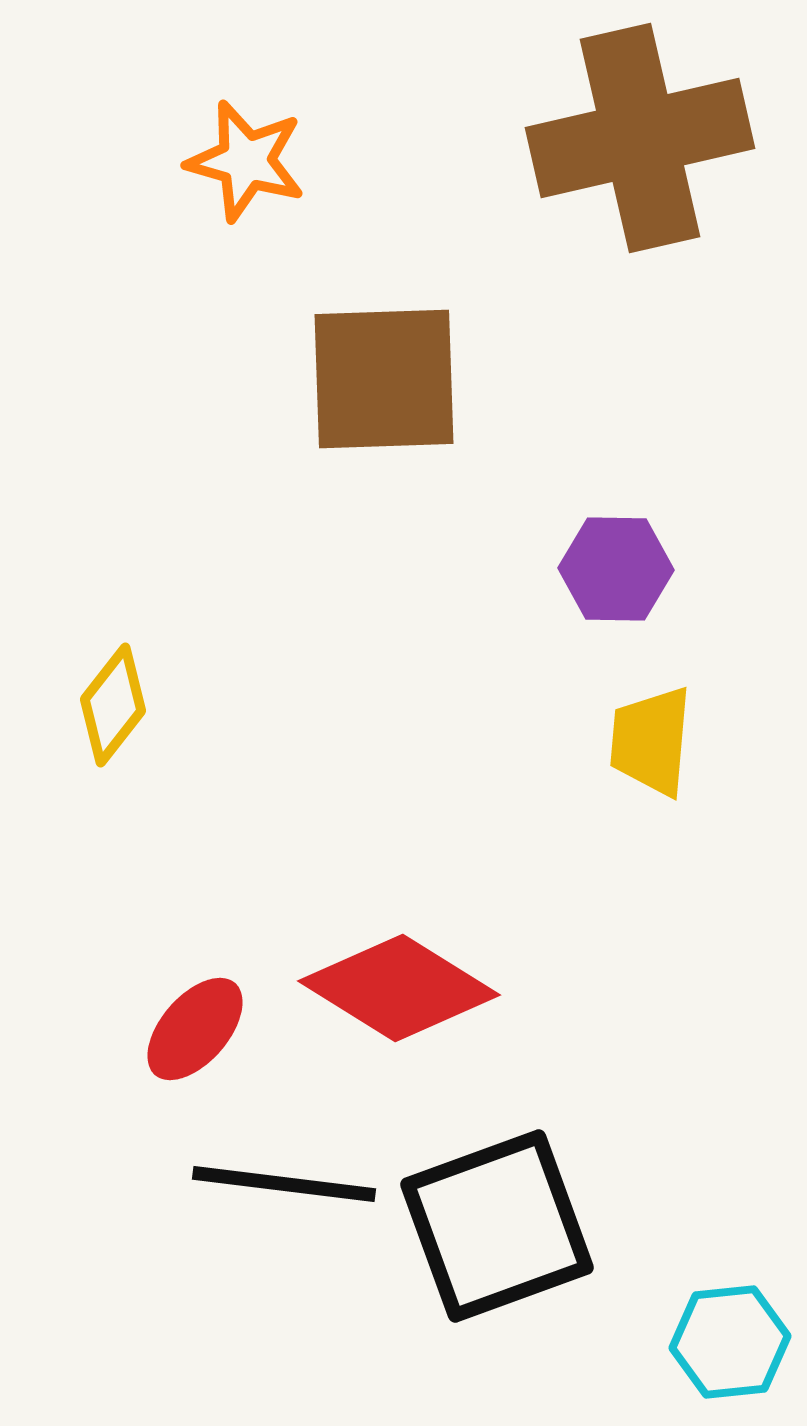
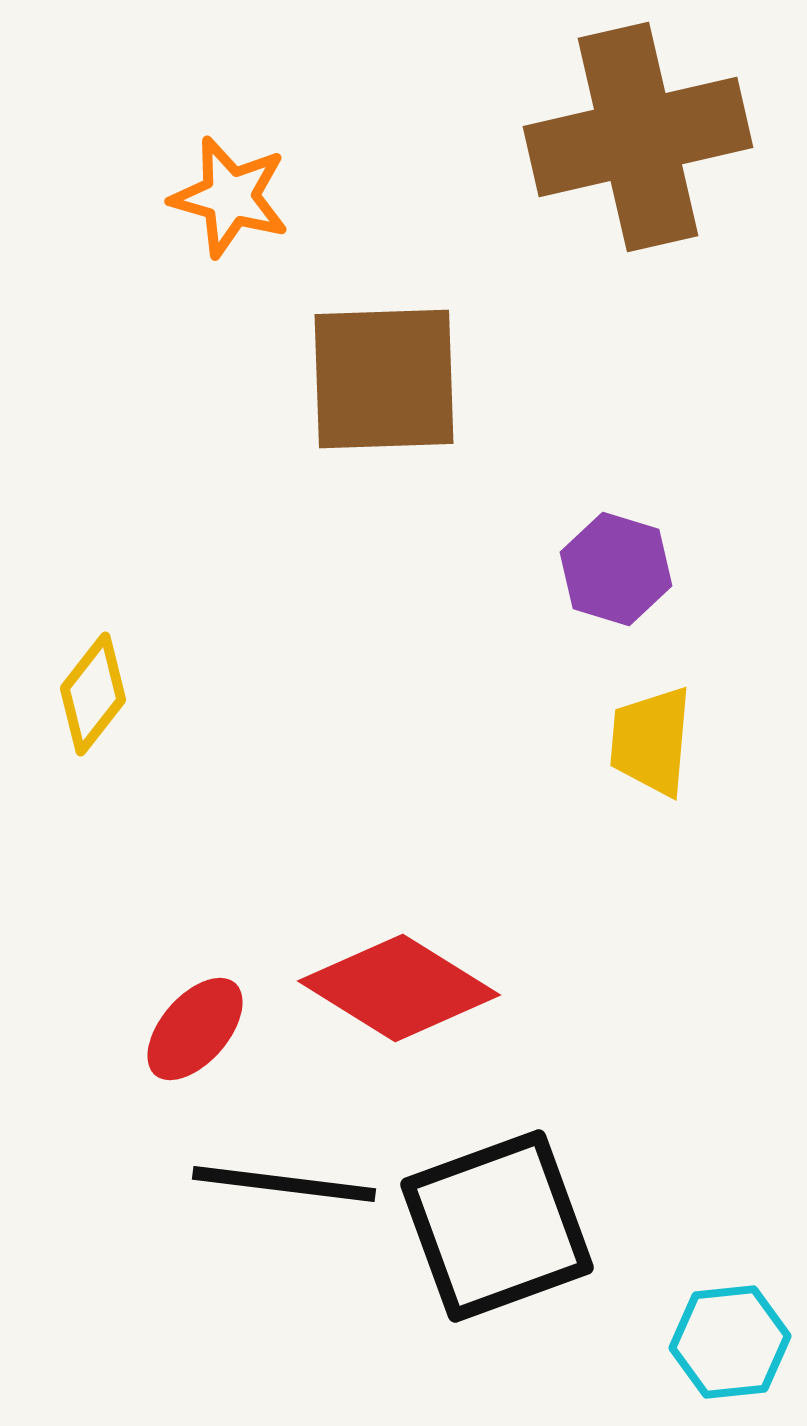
brown cross: moved 2 px left, 1 px up
orange star: moved 16 px left, 36 px down
purple hexagon: rotated 16 degrees clockwise
yellow diamond: moved 20 px left, 11 px up
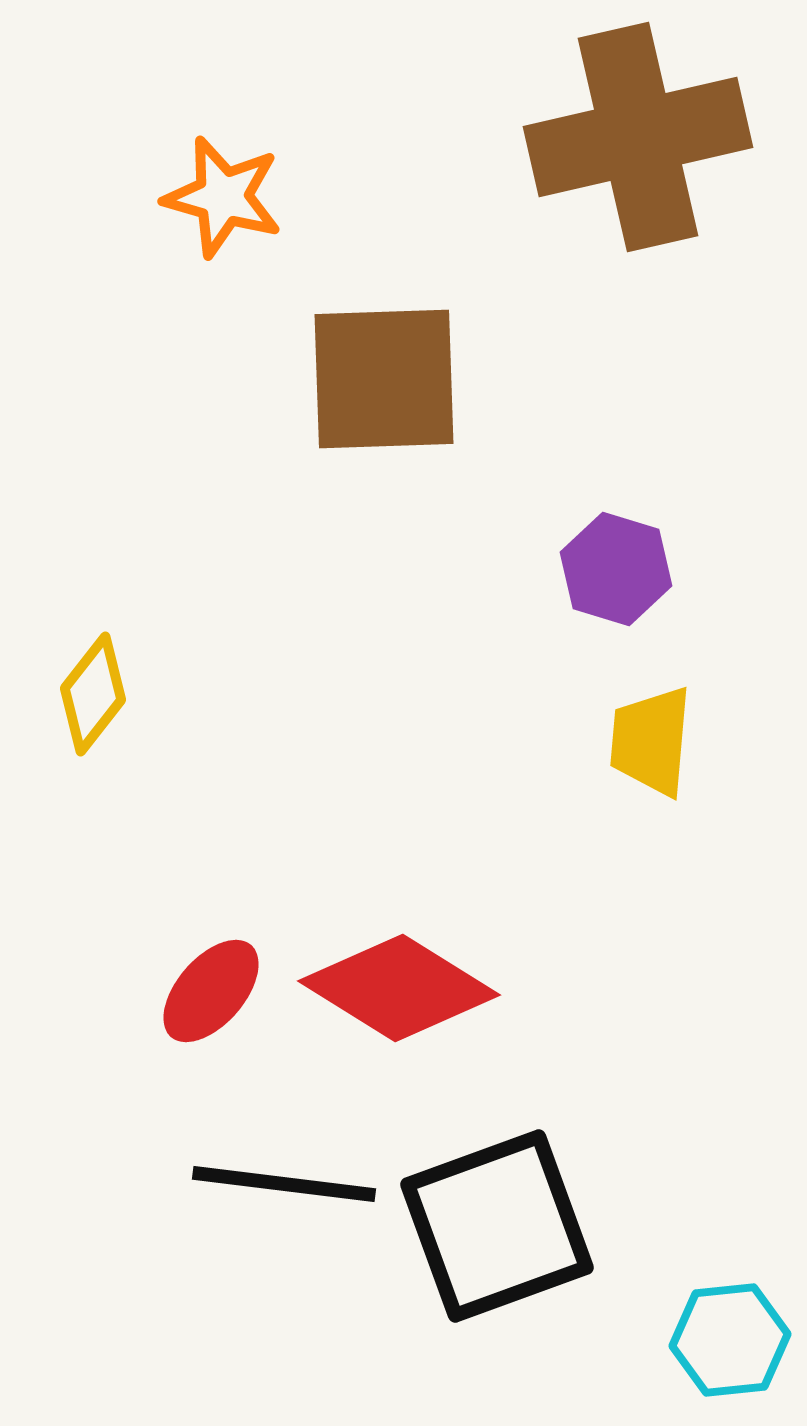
orange star: moved 7 px left
red ellipse: moved 16 px right, 38 px up
cyan hexagon: moved 2 px up
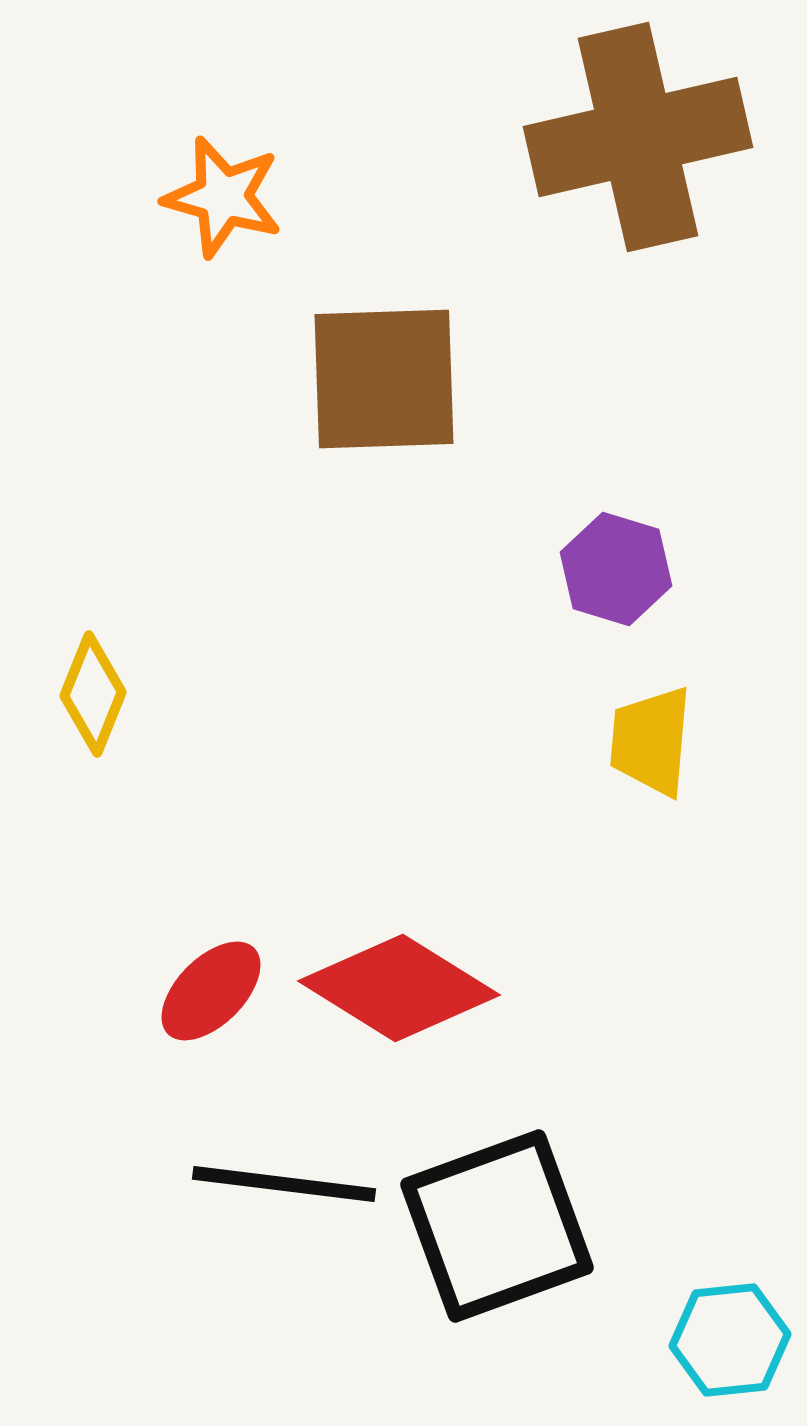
yellow diamond: rotated 16 degrees counterclockwise
red ellipse: rotated 4 degrees clockwise
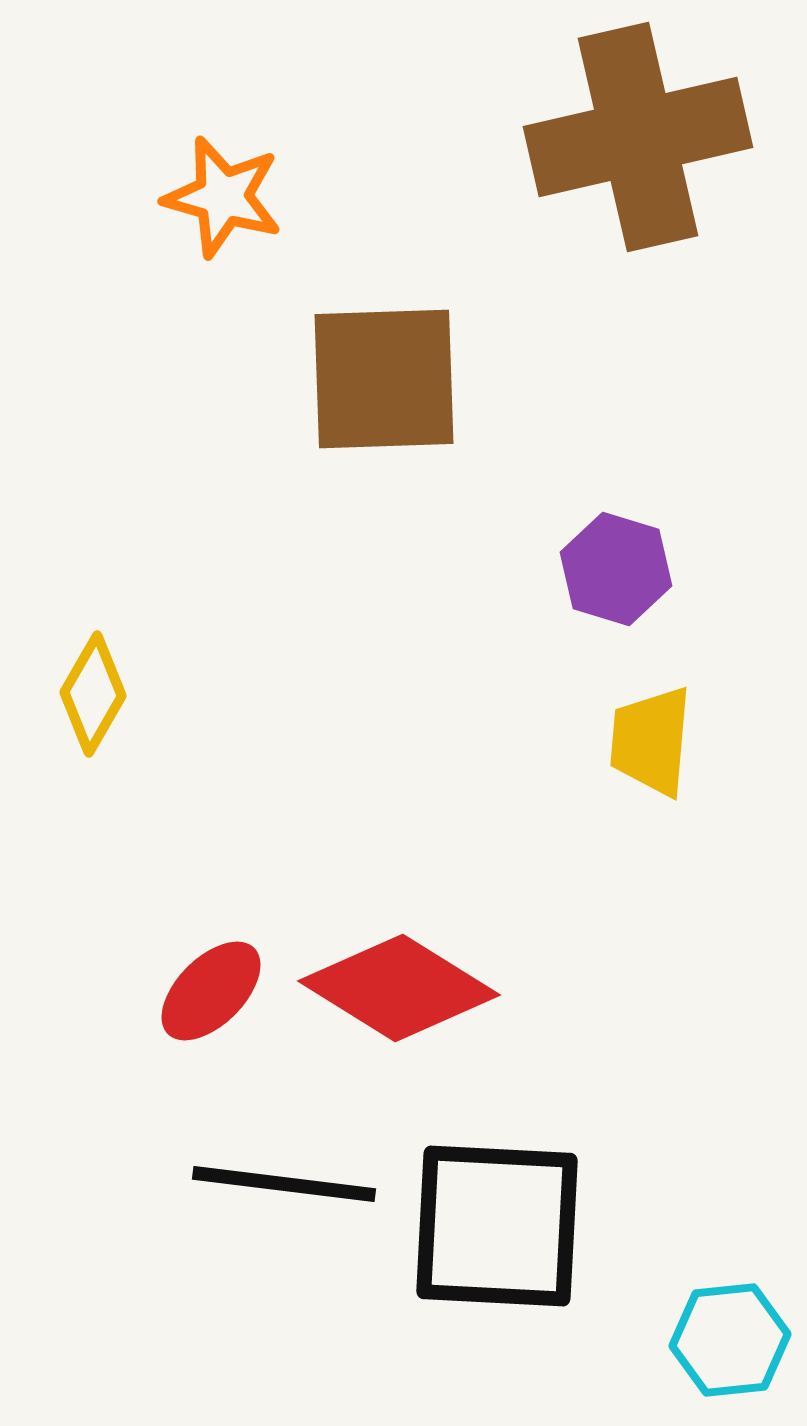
yellow diamond: rotated 8 degrees clockwise
black square: rotated 23 degrees clockwise
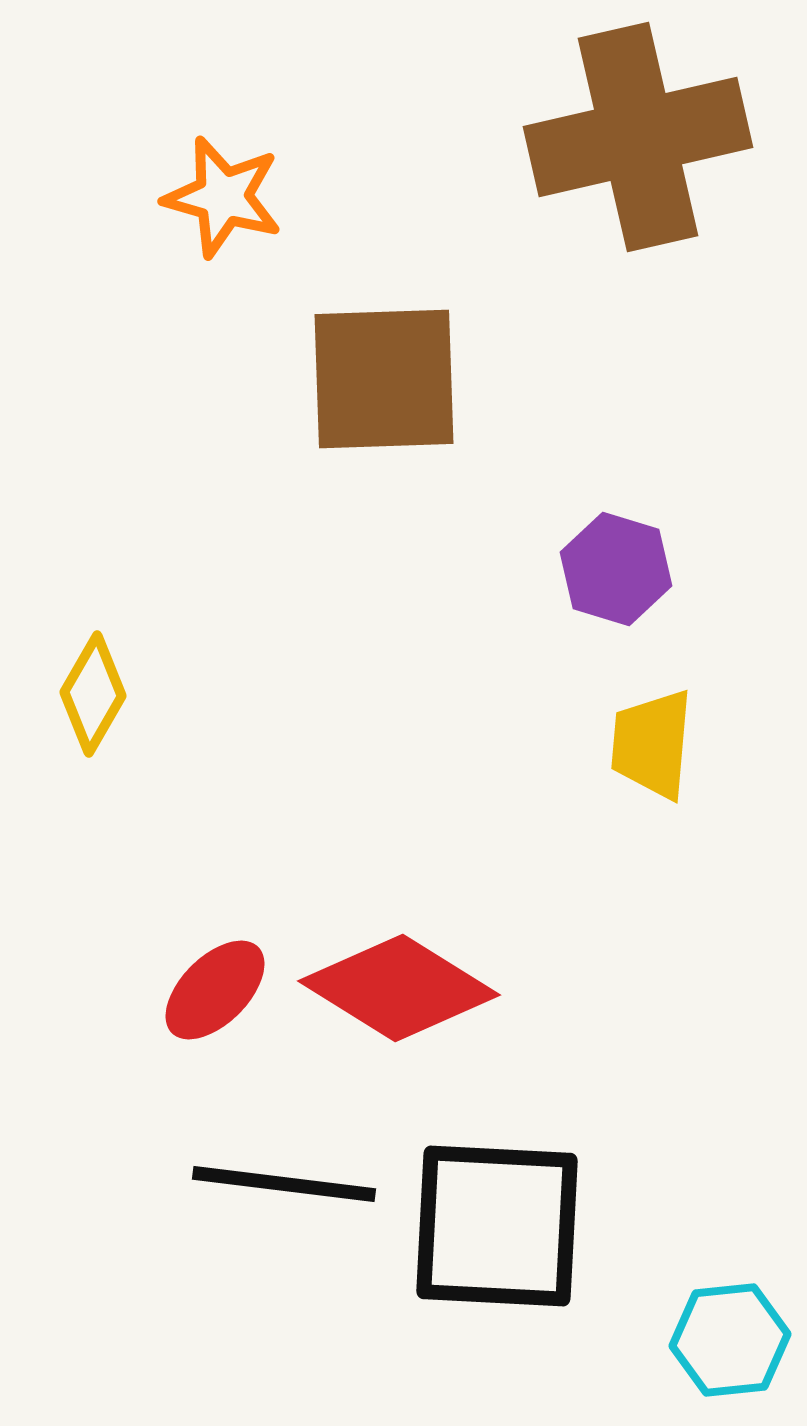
yellow trapezoid: moved 1 px right, 3 px down
red ellipse: moved 4 px right, 1 px up
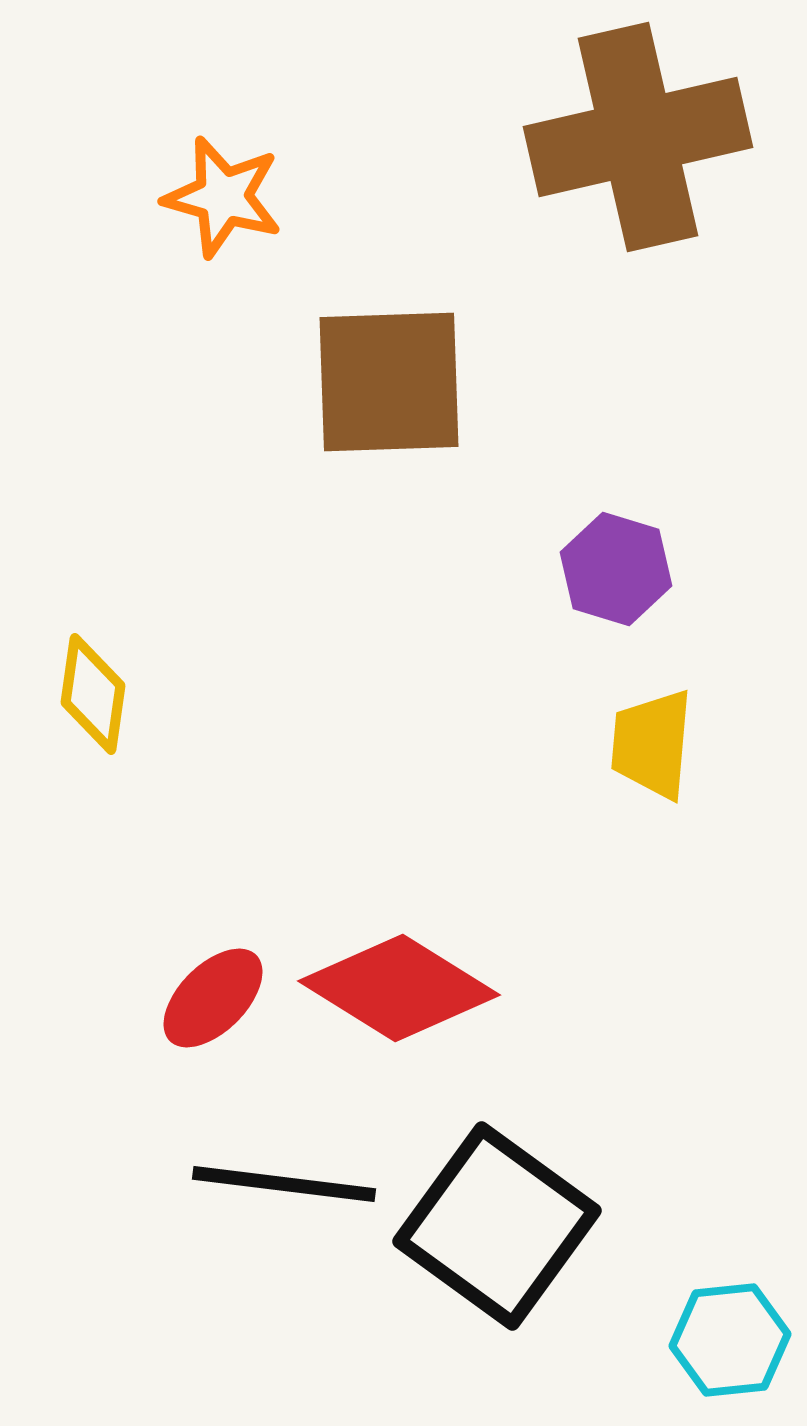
brown square: moved 5 px right, 3 px down
yellow diamond: rotated 22 degrees counterclockwise
red ellipse: moved 2 px left, 8 px down
black square: rotated 33 degrees clockwise
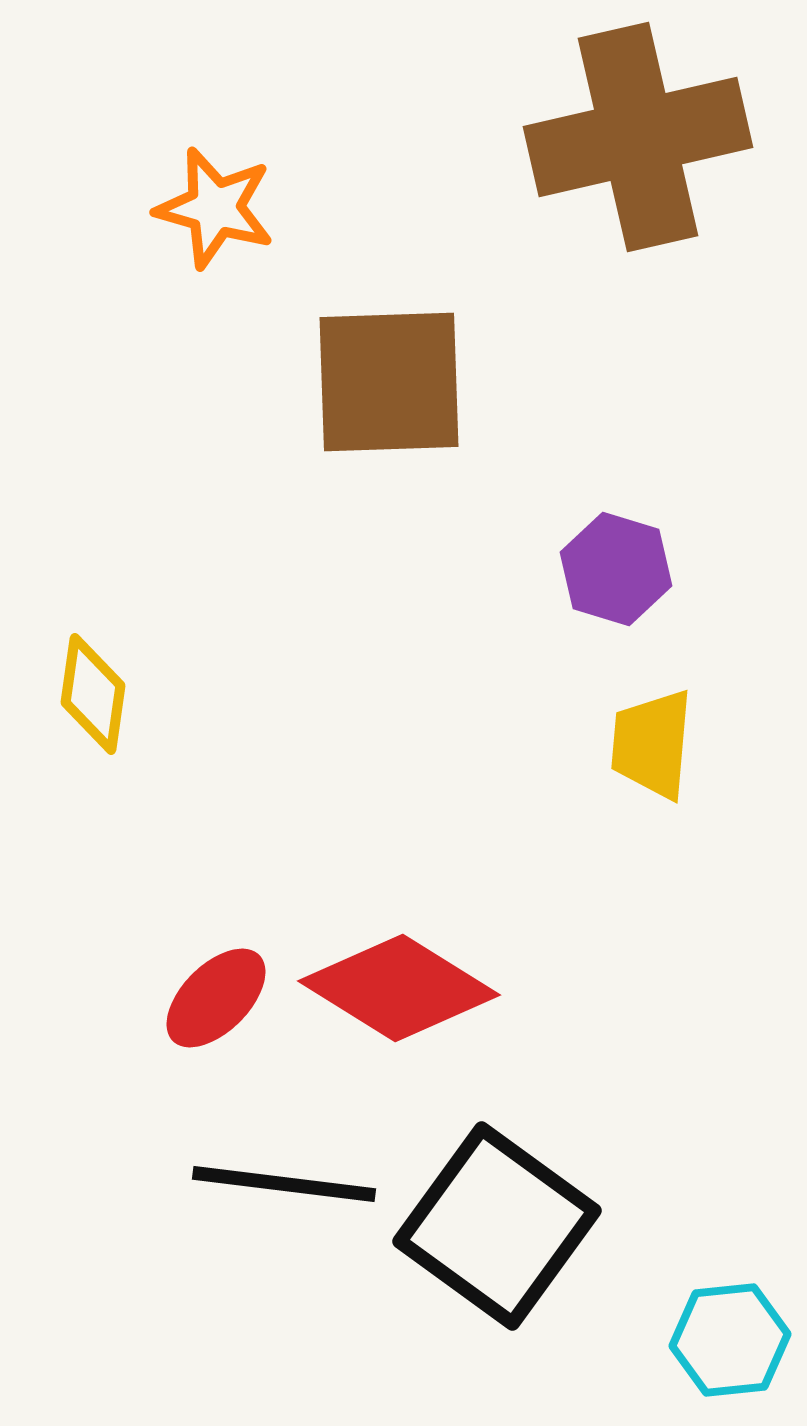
orange star: moved 8 px left, 11 px down
red ellipse: moved 3 px right
